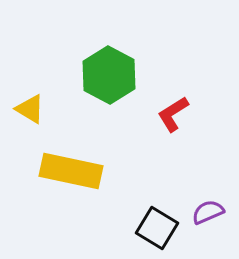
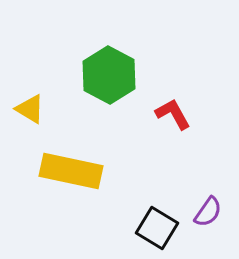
red L-shape: rotated 93 degrees clockwise
purple semicircle: rotated 148 degrees clockwise
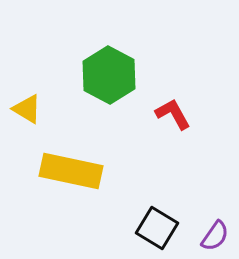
yellow triangle: moved 3 px left
purple semicircle: moved 7 px right, 24 px down
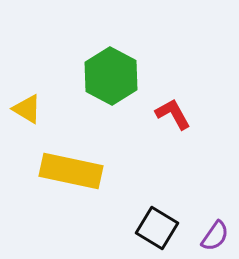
green hexagon: moved 2 px right, 1 px down
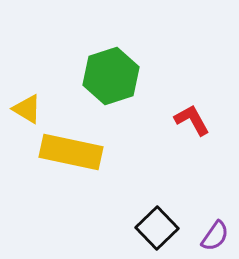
green hexagon: rotated 14 degrees clockwise
red L-shape: moved 19 px right, 6 px down
yellow rectangle: moved 19 px up
black square: rotated 15 degrees clockwise
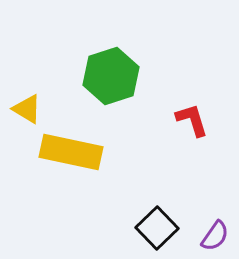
red L-shape: rotated 12 degrees clockwise
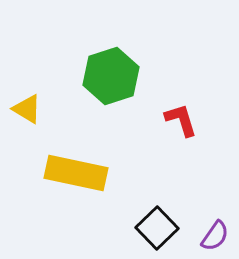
red L-shape: moved 11 px left
yellow rectangle: moved 5 px right, 21 px down
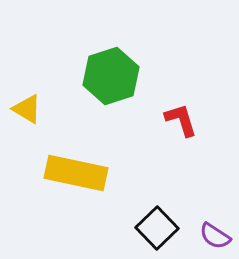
purple semicircle: rotated 88 degrees clockwise
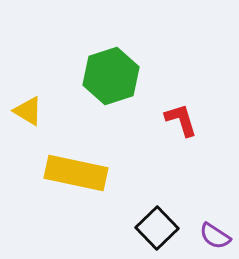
yellow triangle: moved 1 px right, 2 px down
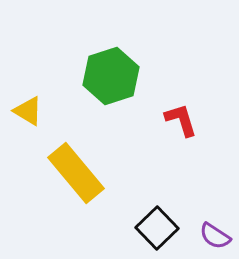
yellow rectangle: rotated 38 degrees clockwise
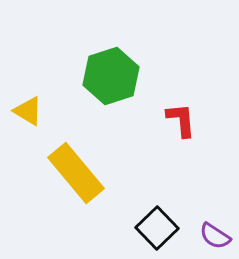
red L-shape: rotated 12 degrees clockwise
